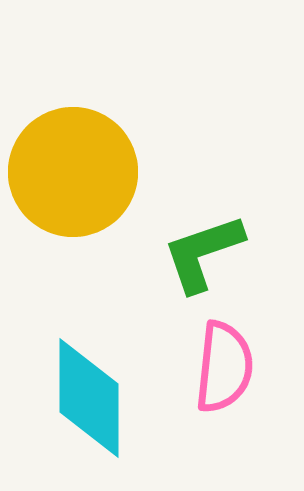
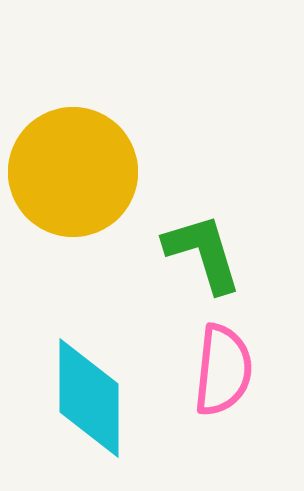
green L-shape: rotated 92 degrees clockwise
pink semicircle: moved 1 px left, 3 px down
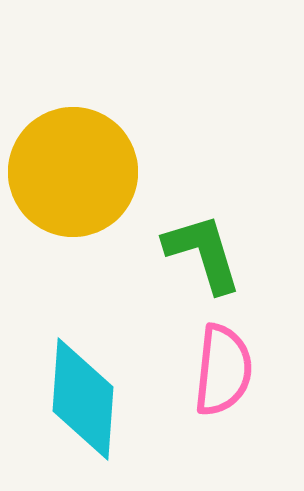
cyan diamond: moved 6 px left, 1 px down; rotated 4 degrees clockwise
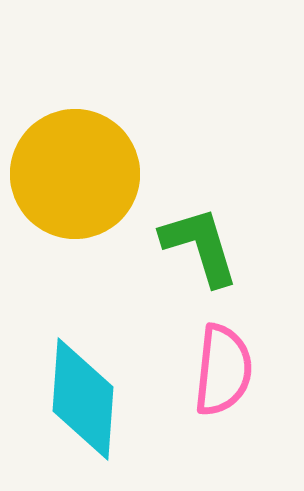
yellow circle: moved 2 px right, 2 px down
green L-shape: moved 3 px left, 7 px up
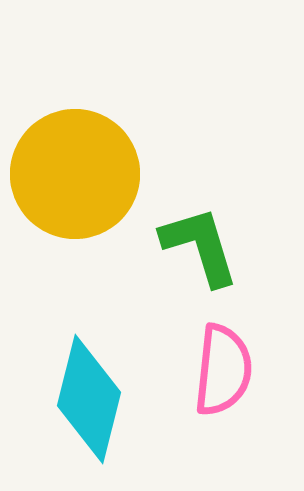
cyan diamond: moved 6 px right; rotated 10 degrees clockwise
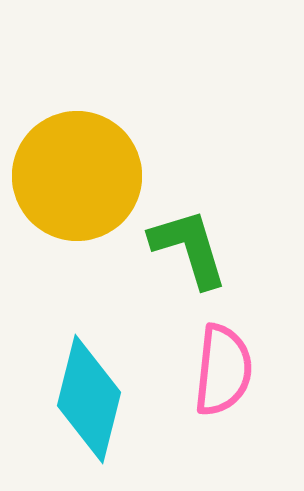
yellow circle: moved 2 px right, 2 px down
green L-shape: moved 11 px left, 2 px down
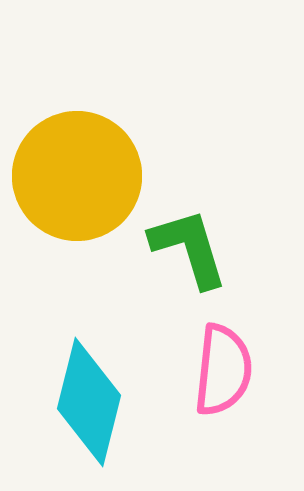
cyan diamond: moved 3 px down
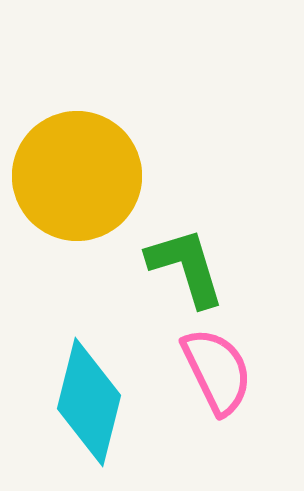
green L-shape: moved 3 px left, 19 px down
pink semicircle: moved 6 px left, 1 px down; rotated 32 degrees counterclockwise
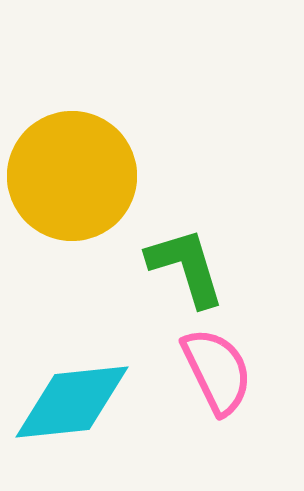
yellow circle: moved 5 px left
cyan diamond: moved 17 px left; rotated 70 degrees clockwise
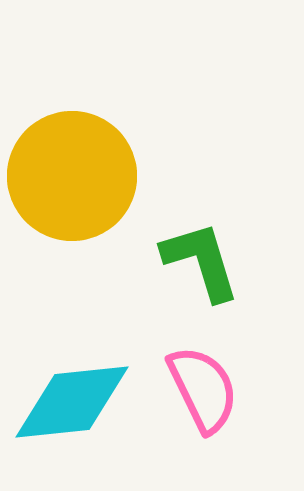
green L-shape: moved 15 px right, 6 px up
pink semicircle: moved 14 px left, 18 px down
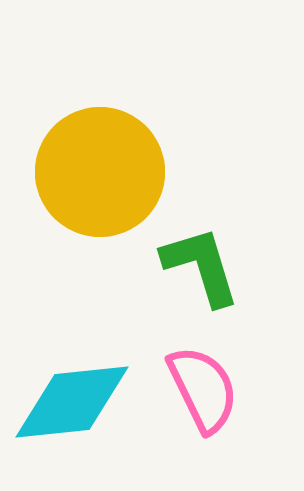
yellow circle: moved 28 px right, 4 px up
green L-shape: moved 5 px down
